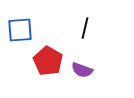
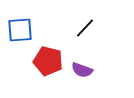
black line: rotated 30 degrees clockwise
red pentagon: rotated 16 degrees counterclockwise
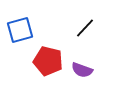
blue square: rotated 12 degrees counterclockwise
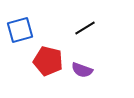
black line: rotated 15 degrees clockwise
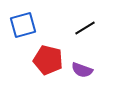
blue square: moved 3 px right, 5 px up
red pentagon: moved 1 px up
